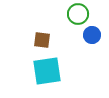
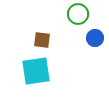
blue circle: moved 3 px right, 3 px down
cyan square: moved 11 px left
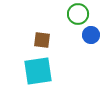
blue circle: moved 4 px left, 3 px up
cyan square: moved 2 px right
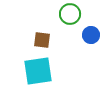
green circle: moved 8 px left
